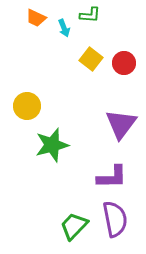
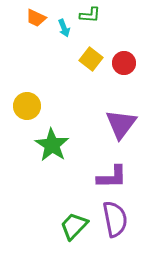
green star: rotated 24 degrees counterclockwise
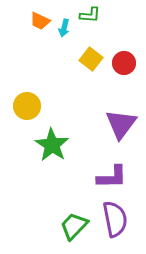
orange trapezoid: moved 4 px right, 3 px down
cyan arrow: rotated 36 degrees clockwise
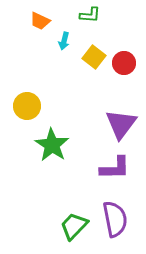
cyan arrow: moved 13 px down
yellow square: moved 3 px right, 2 px up
purple L-shape: moved 3 px right, 9 px up
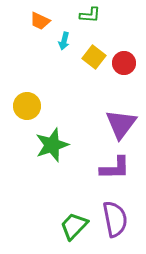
green star: rotated 20 degrees clockwise
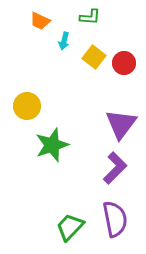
green L-shape: moved 2 px down
purple L-shape: rotated 44 degrees counterclockwise
green trapezoid: moved 4 px left, 1 px down
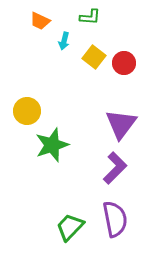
yellow circle: moved 5 px down
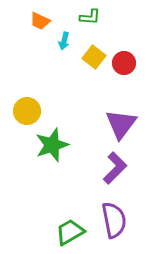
purple semicircle: moved 1 px left, 1 px down
green trapezoid: moved 5 px down; rotated 16 degrees clockwise
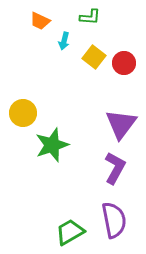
yellow circle: moved 4 px left, 2 px down
purple L-shape: rotated 16 degrees counterclockwise
